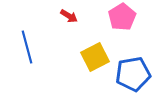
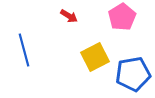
blue line: moved 3 px left, 3 px down
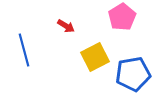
red arrow: moved 3 px left, 10 px down
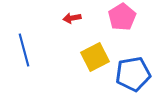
red arrow: moved 6 px right, 8 px up; rotated 138 degrees clockwise
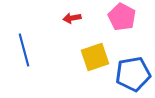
pink pentagon: rotated 12 degrees counterclockwise
yellow square: rotated 8 degrees clockwise
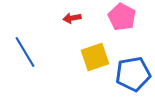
blue line: moved 1 px right, 2 px down; rotated 16 degrees counterclockwise
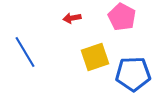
blue pentagon: rotated 8 degrees clockwise
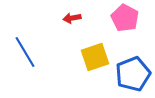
pink pentagon: moved 3 px right, 1 px down
blue pentagon: rotated 20 degrees counterclockwise
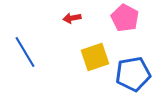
blue pentagon: rotated 12 degrees clockwise
